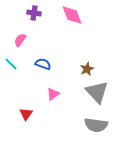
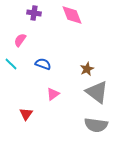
gray triangle: rotated 10 degrees counterclockwise
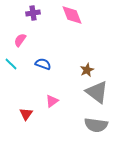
purple cross: moved 1 px left; rotated 16 degrees counterclockwise
brown star: moved 1 px down
pink triangle: moved 1 px left, 7 px down
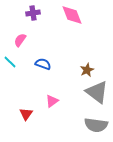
cyan line: moved 1 px left, 2 px up
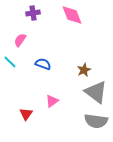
brown star: moved 3 px left
gray triangle: moved 1 px left
gray semicircle: moved 4 px up
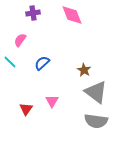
blue semicircle: moved 1 px left, 1 px up; rotated 63 degrees counterclockwise
brown star: rotated 16 degrees counterclockwise
pink triangle: rotated 24 degrees counterclockwise
red triangle: moved 5 px up
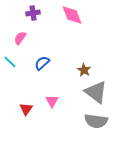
pink semicircle: moved 2 px up
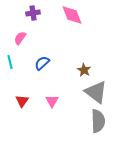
cyan line: rotated 32 degrees clockwise
red triangle: moved 4 px left, 8 px up
gray semicircle: moved 2 px right; rotated 100 degrees counterclockwise
